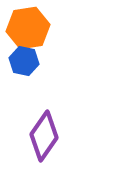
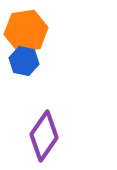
orange hexagon: moved 2 px left, 3 px down
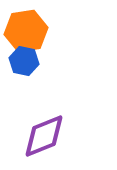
purple diamond: rotated 33 degrees clockwise
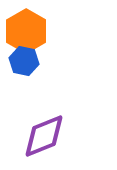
orange hexagon: rotated 21 degrees counterclockwise
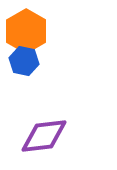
purple diamond: rotated 15 degrees clockwise
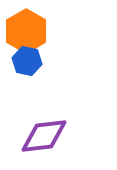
blue hexagon: moved 3 px right
